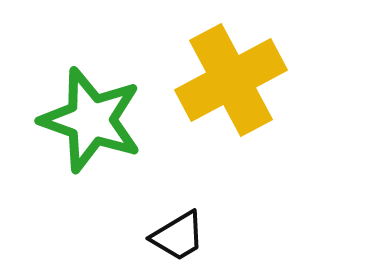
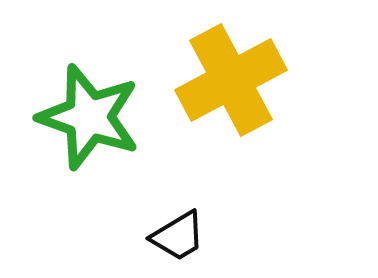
green star: moved 2 px left, 3 px up
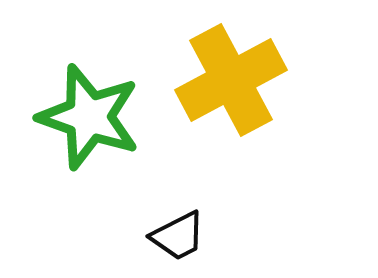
black trapezoid: rotated 4 degrees clockwise
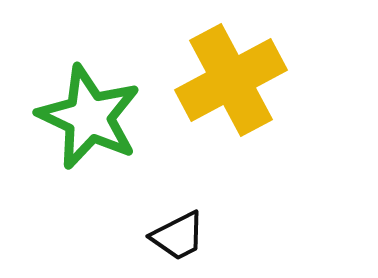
green star: rotated 6 degrees clockwise
